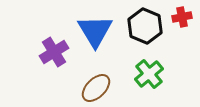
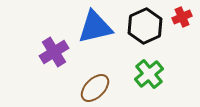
red cross: rotated 12 degrees counterclockwise
black hexagon: rotated 12 degrees clockwise
blue triangle: moved 4 px up; rotated 48 degrees clockwise
brown ellipse: moved 1 px left
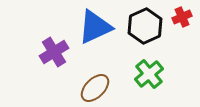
blue triangle: rotated 12 degrees counterclockwise
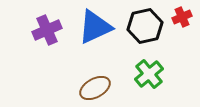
black hexagon: rotated 12 degrees clockwise
purple cross: moved 7 px left, 22 px up; rotated 8 degrees clockwise
brown ellipse: rotated 16 degrees clockwise
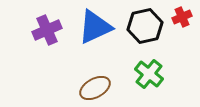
green cross: rotated 12 degrees counterclockwise
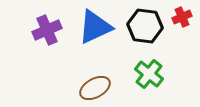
black hexagon: rotated 20 degrees clockwise
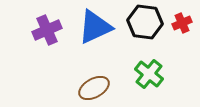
red cross: moved 6 px down
black hexagon: moved 4 px up
brown ellipse: moved 1 px left
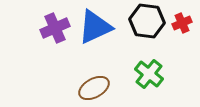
black hexagon: moved 2 px right, 1 px up
purple cross: moved 8 px right, 2 px up
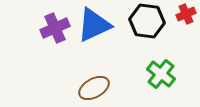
red cross: moved 4 px right, 9 px up
blue triangle: moved 1 px left, 2 px up
green cross: moved 12 px right
